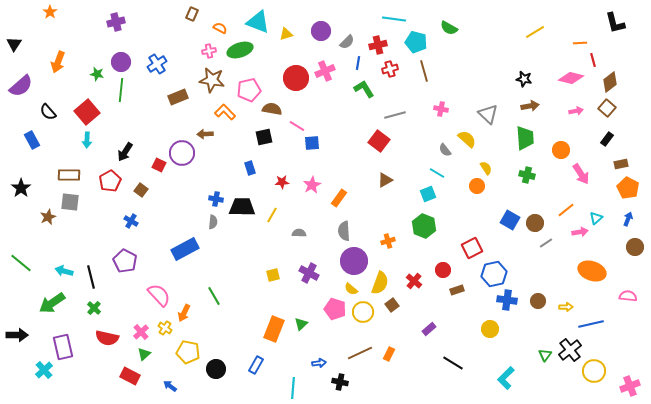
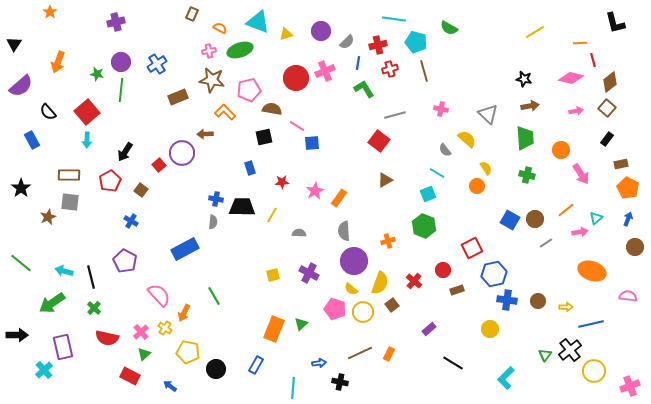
red square at (159, 165): rotated 24 degrees clockwise
pink star at (312, 185): moved 3 px right, 6 px down
brown circle at (535, 223): moved 4 px up
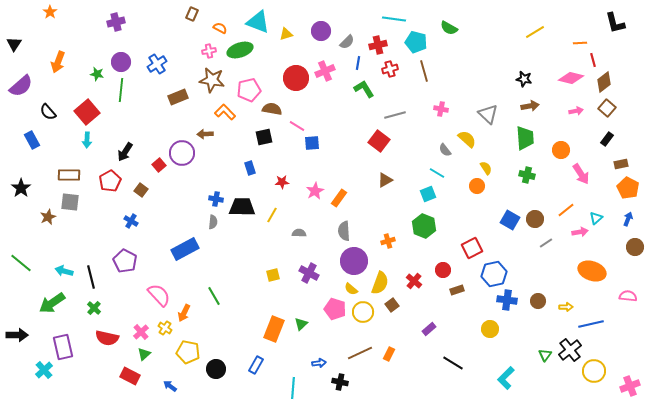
brown diamond at (610, 82): moved 6 px left
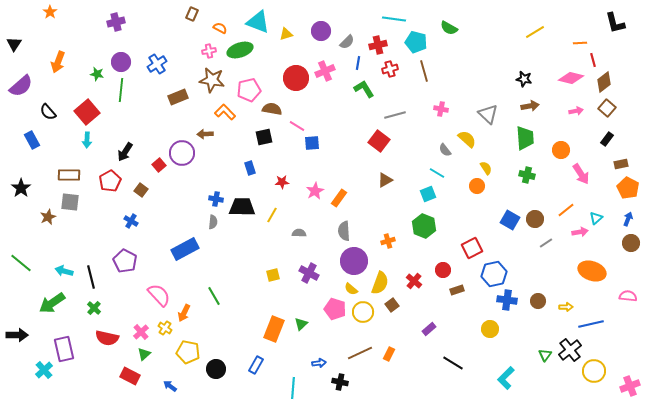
brown circle at (635, 247): moved 4 px left, 4 px up
purple rectangle at (63, 347): moved 1 px right, 2 px down
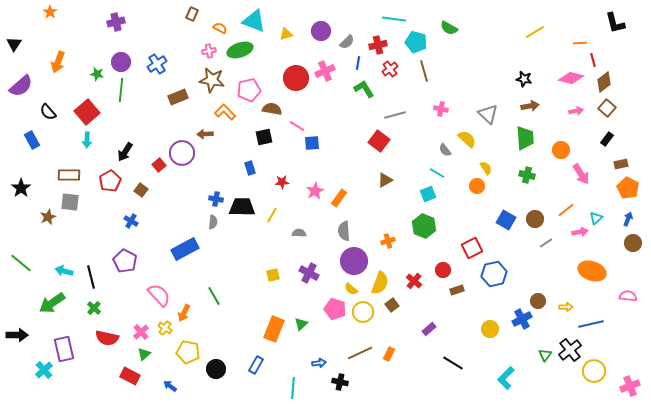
cyan triangle at (258, 22): moved 4 px left, 1 px up
red cross at (390, 69): rotated 21 degrees counterclockwise
blue square at (510, 220): moved 4 px left
brown circle at (631, 243): moved 2 px right
blue cross at (507, 300): moved 15 px right, 19 px down; rotated 36 degrees counterclockwise
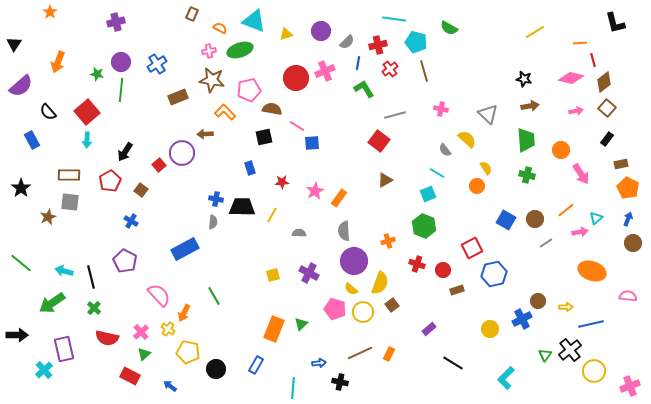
green trapezoid at (525, 138): moved 1 px right, 2 px down
red cross at (414, 281): moved 3 px right, 17 px up; rotated 21 degrees counterclockwise
yellow cross at (165, 328): moved 3 px right, 1 px down
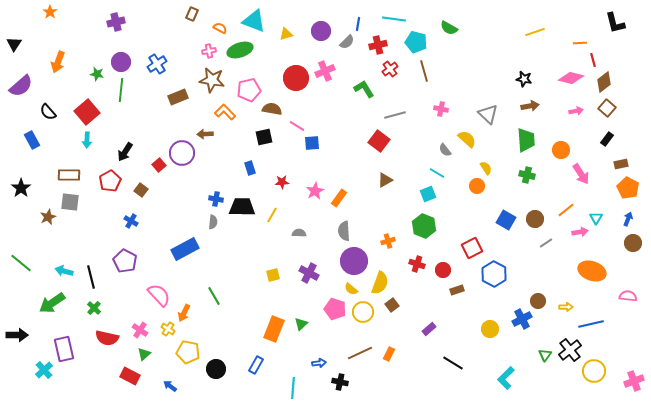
yellow line at (535, 32): rotated 12 degrees clockwise
blue line at (358, 63): moved 39 px up
cyan triangle at (596, 218): rotated 16 degrees counterclockwise
blue hexagon at (494, 274): rotated 20 degrees counterclockwise
pink cross at (141, 332): moved 1 px left, 2 px up; rotated 14 degrees counterclockwise
pink cross at (630, 386): moved 4 px right, 5 px up
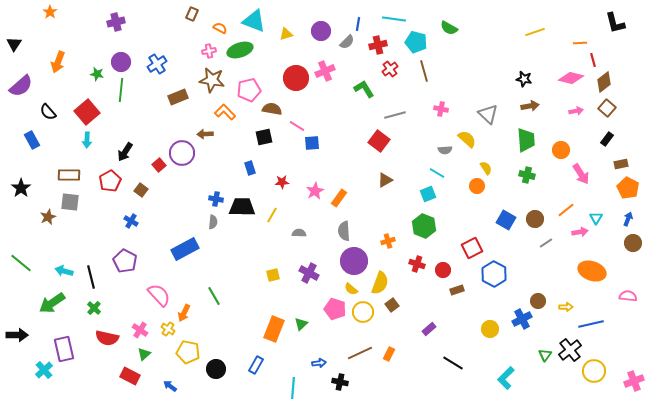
gray semicircle at (445, 150): rotated 56 degrees counterclockwise
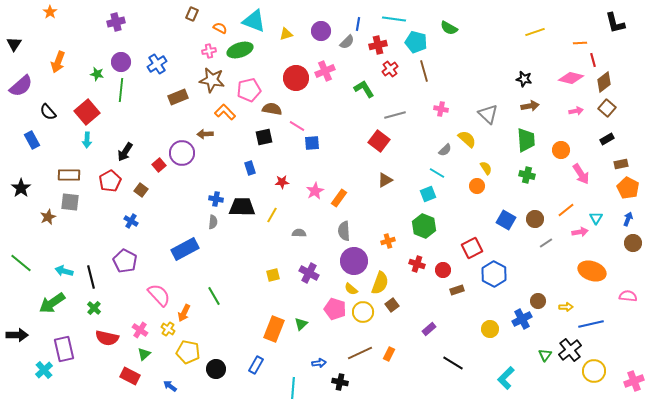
black rectangle at (607, 139): rotated 24 degrees clockwise
gray semicircle at (445, 150): rotated 40 degrees counterclockwise
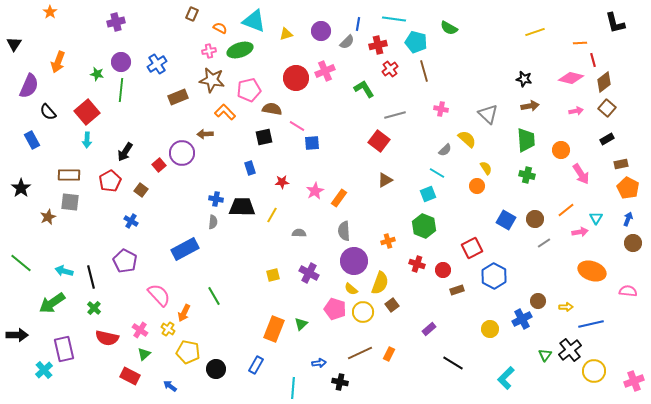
purple semicircle at (21, 86): moved 8 px right; rotated 25 degrees counterclockwise
gray line at (546, 243): moved 2 px left
blue hexagon at (494, 274): moved 2 px down
pink semicircle at (628, 296): moved 5 px up
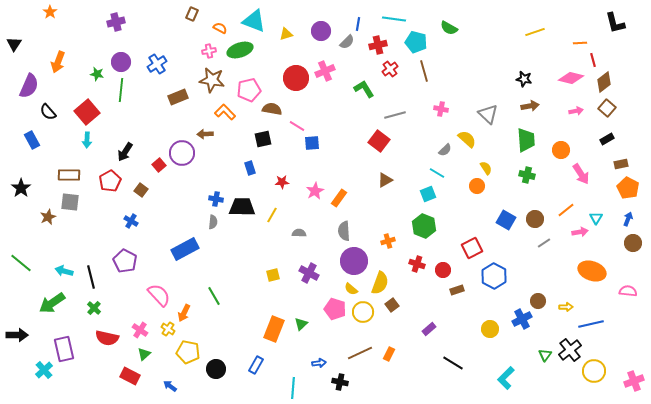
black square at (264, 137): moved 1 px left, 2 px down
